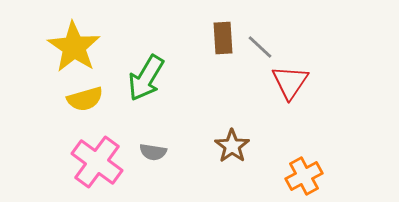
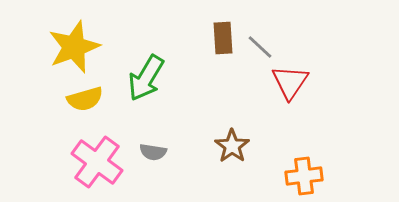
yellow star: rotated 18 degrees clockwise
orange cross: rotated 21 degrees clockwise
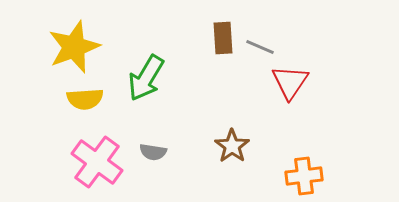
gray line: rotated 20 degrees counterclockwise
yellow semicircle: rotated 12 degrees clockwise
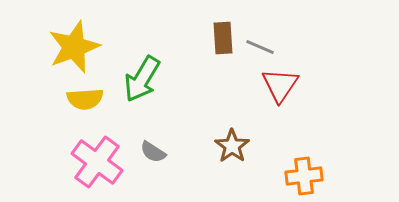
green arrow: moved 4 px left, 1 px down
red triangle: moved 10 px left, 3 px down
gray semicircle: rotated 24 degrees clockwise
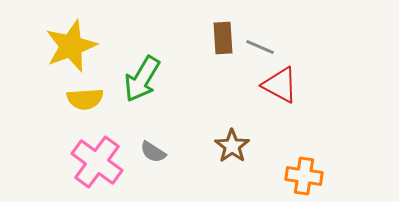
yellow star: moved 3 px left, 1 px up
red triangle: rotated 36 degrees counterclockwise
orange cross: rotated 15 degrees clockwise
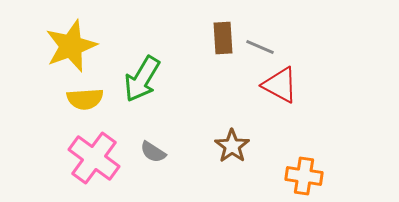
pink cross: moved 3 px left, 4 px up
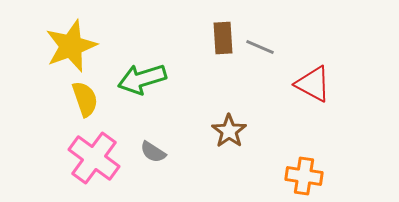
green arrow: rotated 42 degrees clockwise
red triangle: moved 33 px right, 1 px up
yellow semicircle: rotated 105 degrees counterclockwise
brown star: moved 3 px left, 15 px up
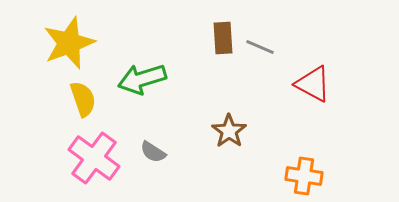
yellow star: moved 2 px left, 3 px up
yellow semicircle: moved 2 px left
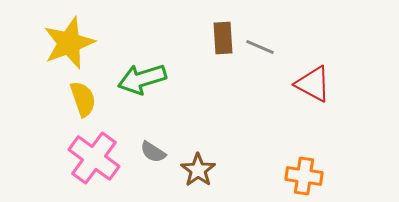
brown star: moved 31 px left, 39 px down
